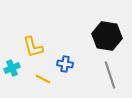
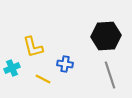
black hexagon: moved 1 px left; rotated 12 degrees counterclockwise
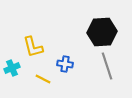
black hexagon: moved 4 px left, 4 px up
gray line: moved 3 px left, 9 px up
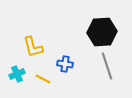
cyan cross: moved 5 px right, 6 px down
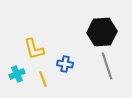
yellow L-shape: moved 1 px right, 2 px down
yellow line: rotated 42 degrees clockwise
